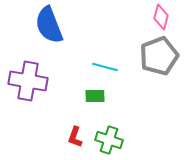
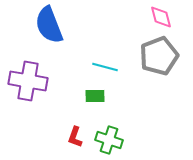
pink diamond: rotated 30 degrees counterclockwise
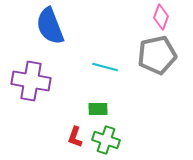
pink diamond: rotated 35 degrees clockwise
blue semicircle: moved 1 px right, 1 px down
gray pentagon: moved 2 px left, 1 px up; rotated 9 degrees clockwise
purple cross: moved 3 px right
green rectangle: moved 3 px right, 13 px down
green cross: moved 3 px left
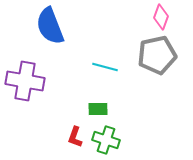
purple cross: moved 6 px left
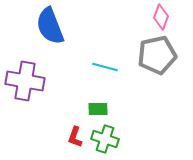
green cross: moved 1 px left, 1 px up
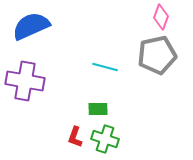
blue semicircle: moved 19 px left; rotated 87 degrees clockwise
